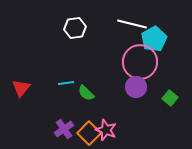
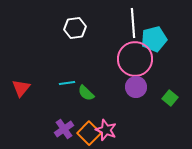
white line: moved 1 px right, 1 px up; rotated 72 degrees clockwise
cyan pentagon: rotated 15 degrees clockwise
pink circle: moved 5 px left, 3 px up
cyan line: moved 1 px right
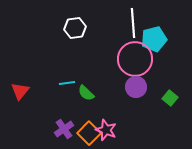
red triangle: moved 1 px left, 3 px down
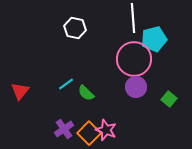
white line: moved 5 px up
white hexagon: rotated 20 degrees clockwise
pink circle: moved 1 px left
cyan line: moved 1 px left, 1 px down; rotated 28 degrees counterclockwise
green square: moved 1 px left, 1 px down
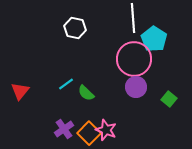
cyan pentagon: rotated 25 degrees counterclockwise
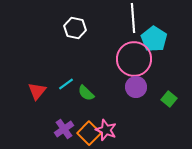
red triangle: moved 17 px right
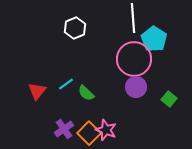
white hexagon: rotated 25 degrees clockwise
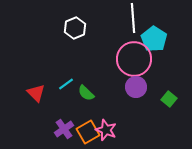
red triangle: moved 1 px left, 2 px down; rotated 24 degrees counterclockwise
orange square: moved 1 px left, 1 px up; rotated 15 degrees clockwise
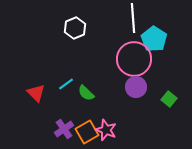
orange square: moved 1 px left
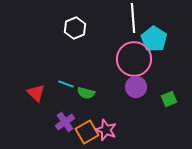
cyan line: rotated 56 degrees clockwise
green semicircle: rotated 30 degrees counterclockwise
green square: rotated 28 degrees clockwise
purple cross: moved 1 px right, 7 px up
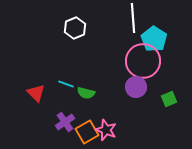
pink circle: moved 9 px right, 2 px down
